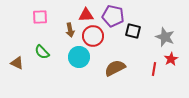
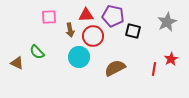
pink square: moved 9 px right
gray star: moved 2 px right, 15 px up; rotated 24 degrees clockwise
green semicircle: moved 5 px left
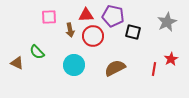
black square: moved 1 px down
cyan circle: moved 5 px left, 8 px down
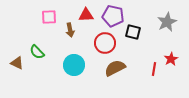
red circle: moved 12 px right, 7 px down
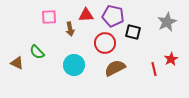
brown arrow: moved 1 px up
red line: rotated 24 degrees counterclockwise
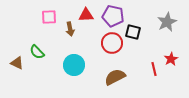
red circle: moved 7 px right
brown semicircle: moved 9 px down
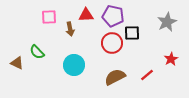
black square: moved 1 px left, 1 px down; rotated 14 degrees counterclockwise
red line: moved 7 px left, 6 px down; rotated 64 degrees clockwise
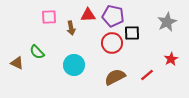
red triangle: moved 2 px right
brown arrow: moved 1 px right, 1 px up
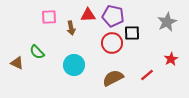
brown semicircle: moved 2 px left, 1 px down
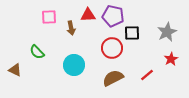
gray star: moved 10 px down
red circle: moved 5 px down
brown triangle: moved 2 px left, 7 px down
